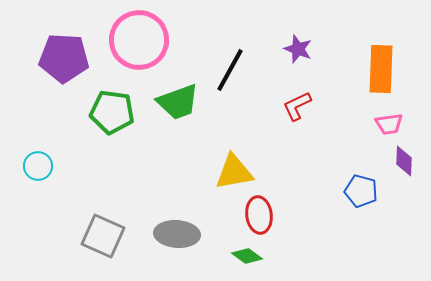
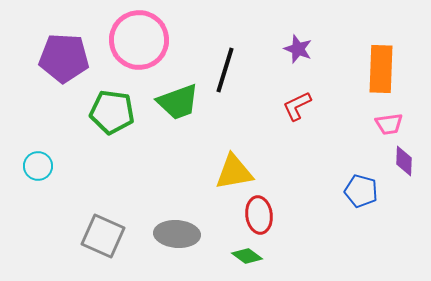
black line: moved 5 px left; rotated 12 degrees counterclockwise
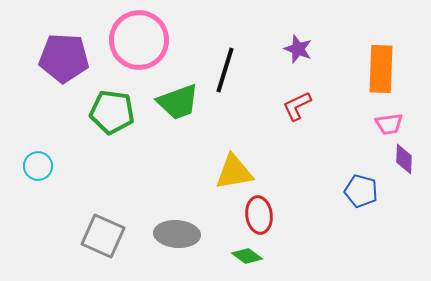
purple diamond: moved 2 px up
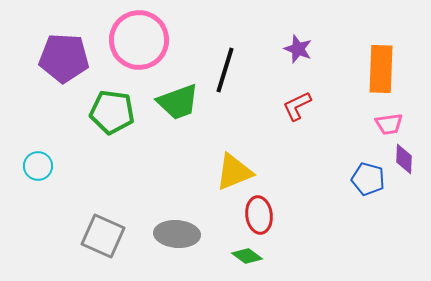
yellow triangle: rotated 12 degrees counterclockwise
blue pentagon: moved 7 px right, 12 px up
